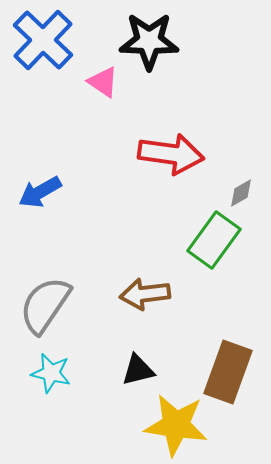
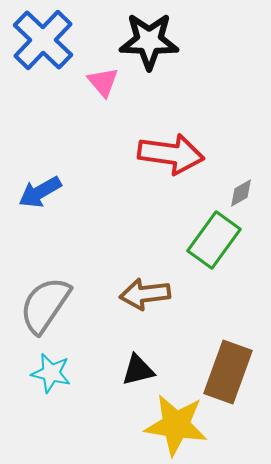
pink triangle: rotated 16 degrees clockwise
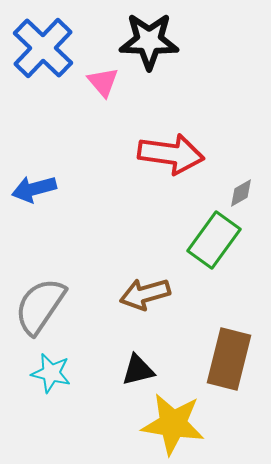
blue cross: moved 8 px down
blue arrow: moved 6 px left, 3 px up; rotated 15 degrees clockwise
brown arrow: rotated 9 degrees counterclockwise
gray semicircle: moved 5 px left, 1 px down
brown rectangle: moved 1 px right, 13 px up; rotated 6 degrees counterclockwise
yellow star: moved 3 px left, 1 px up
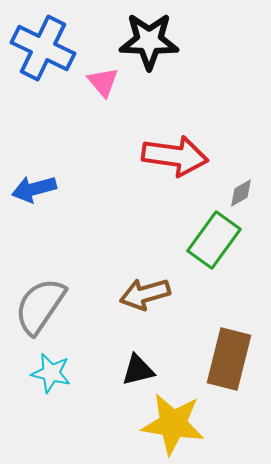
blue cross: rotated 18 degrees counterclockwise
red arrow: moved 4 px right, 2 px down
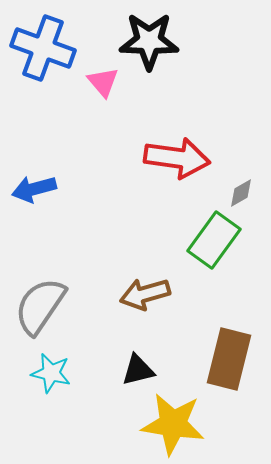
blue cross: rotated 6 degrees counterclockwise
red arrow: moved 2 px right, 2 px down
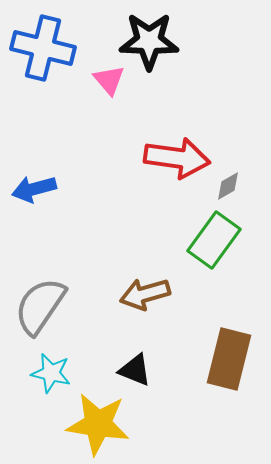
blue cross: rotated 6 degrees counterclockwise
pink triangle: moved 6 px right, 2 px up
gray diamond: moved 13 px left, 7 px up
black triangle: moved 3 px left; rotated 36 degrees clockwise
yellow star: moved 75 px left
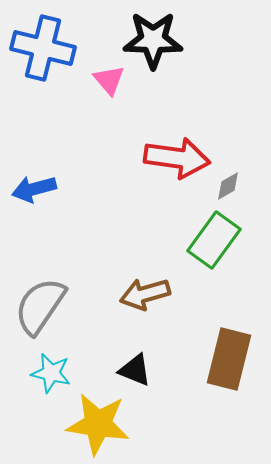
black star: moved 4 px right, 1 px up
